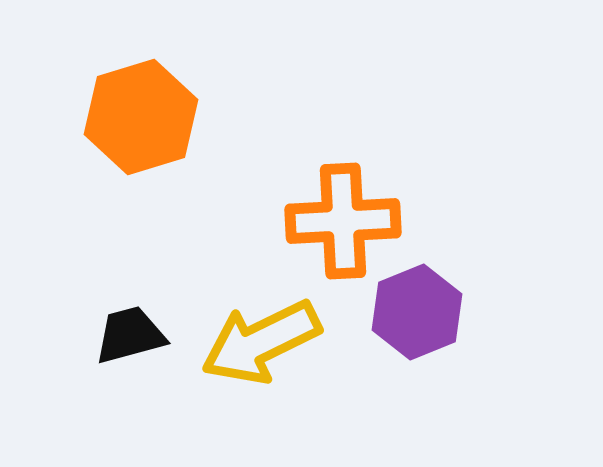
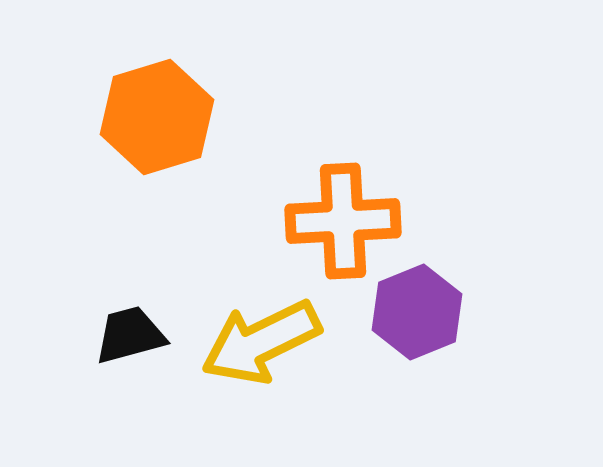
orange hexagon: moved 16 px right
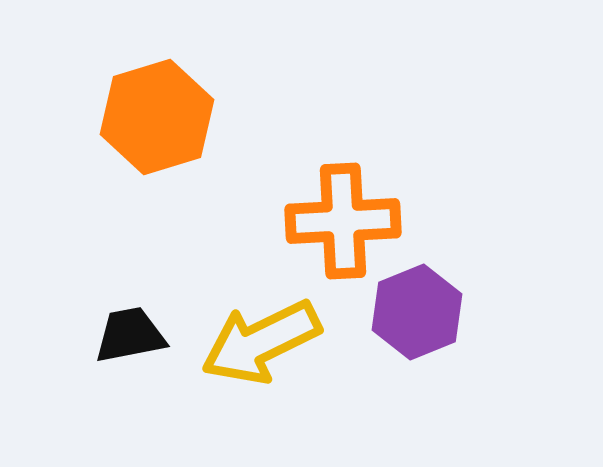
black trapezoid: rotated 4 degrees clockwise
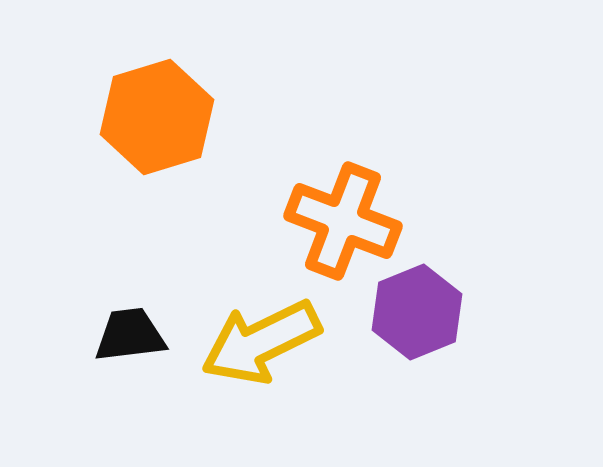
orange cross: rotated 24 degrees clockwise
black trapezoid: rotated 4 degrees clockwise
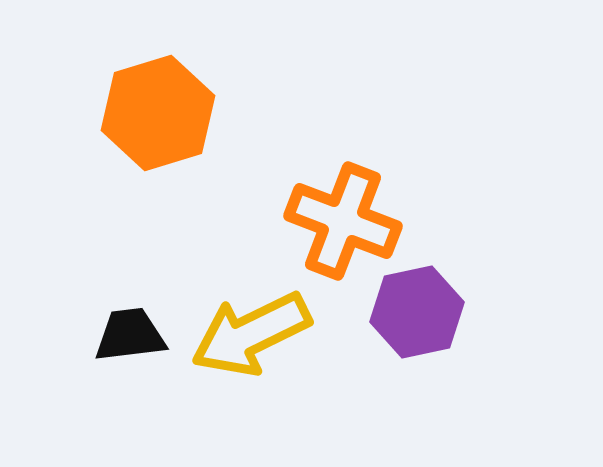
orange hexagon: moved 1 px right, 4 px up
purple hexagon: rotated 10 degrees clockwise
yellow arrow: moved 10 px left, 8 px up
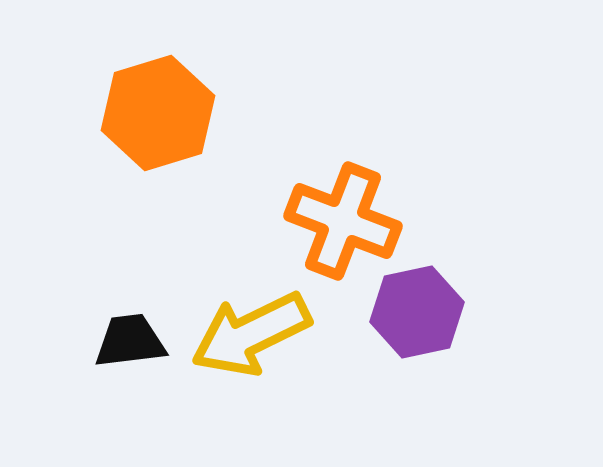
black trapezoid: moved 6 px down
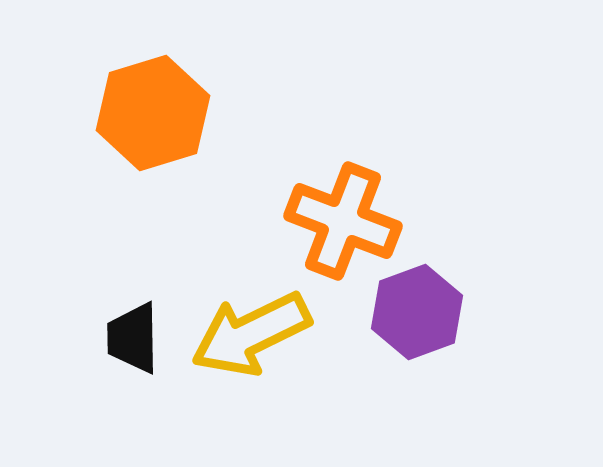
orange hexagon: moved 5 px left
purple hexagon: rotated 8 degrees counterclockwise
black trapezoid: moved 3 px right, 3 px up; rotated 84 degrees counterclockwise
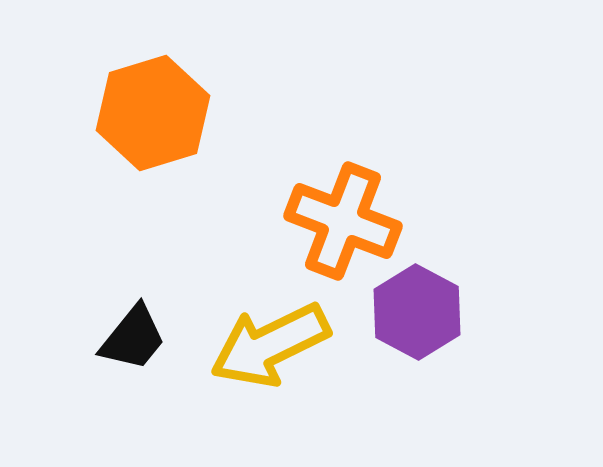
purple hexagon: rotated 12 degrees counterclockwise
yellow arrow: moved 19 px right, 11 px down
black trapezoid: rotated 140 degrees counterclockwise
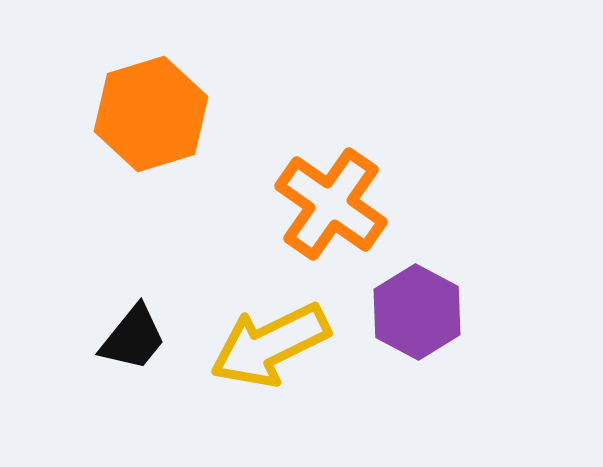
orange hexagon: moved 2 px left, 1 px down
orange cross: moved 12 px left, 17 px up; rotated 14 degrees clockwise
